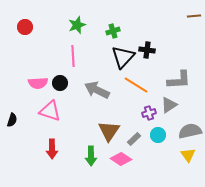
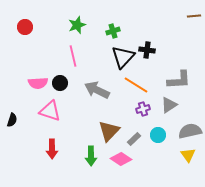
pink line: rotated 10 degrees counterclockwise
purple cross: moved 6 px left, 4 px up
brown triangle: rotated 10 degrees clockwise
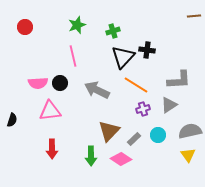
pink triangle: rotated 25 degrees counterclockwise
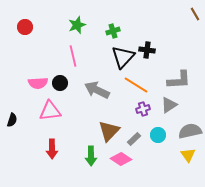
brown line: moved 1 px right, 2 px up; rotated 64 degrees clockwise
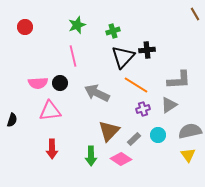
black cross: rotated 14 degrees counterclockwise
gray arrow: moved 3 px down
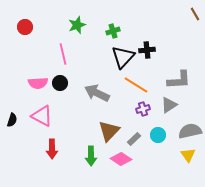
pink line: moved 10 px left, 2 px up
pink triangle: moved 8 px left, 5 px down; rotated 35 degrees clockwise
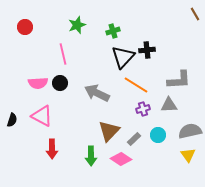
gray triangle: rotated 30 degrees clockwise
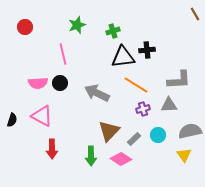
black triangle: rotated 40 degrees clockwise
yellow triangle: moved 4 px left
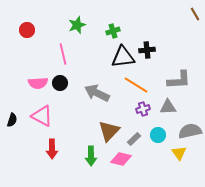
red circle: moved 2 px right, 3 px down
gray triangle: moved 1 px left, 2 px down
yellow triangle: moved 5 px left, 2 px up
pink diamond: rotated 20 degrees counterclockwise
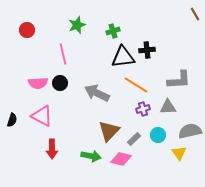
green arrow: rotated 78 degrees counterclockwise
